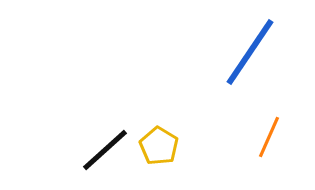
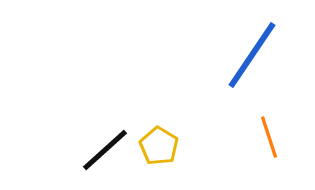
blue line: moved 2 px right, 3 px down
orange line: rotated 42 degrees counterclockwise
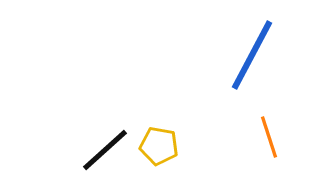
blue line: rotated 6 degrees counterclockwise
yellow pentagon: rotated 21 degrees counterclockwise
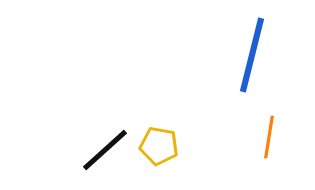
blue line: rotated 14 degrees counterclockwise
orange line: rotated 27 degrees clockwise
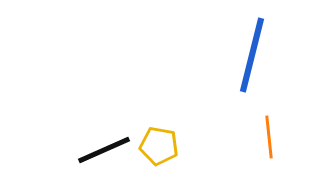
orange line: rotated 15 degrees counterclockwise
black line: moved 1 px left; rotated 18 degrees clockwise
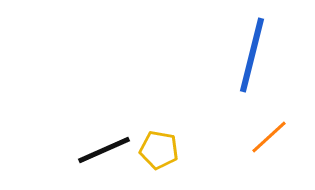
orange line: rotated 54 degrees clockwise
yellow pentagon: moved 4 px down
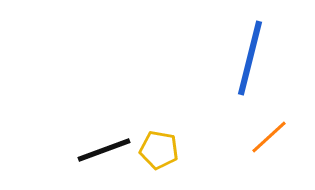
blue line: moved 2 px left, 3 px down
black line: rotated 4 degrees clockwise
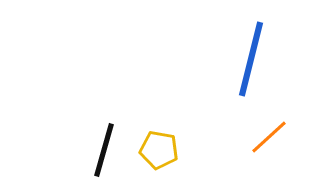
blue line: moved 1 px right, 1 px down
black line: rotated 54 degrees counterclockwise
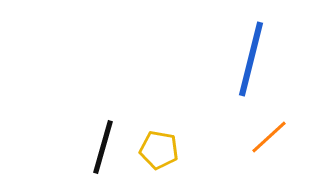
black line: moved 1 px left, 3 px up
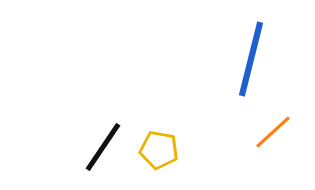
orange line: moved 4 px right, 5 px up
black line: rotated 18 degrees clockwise
